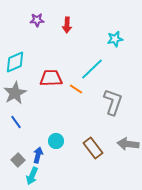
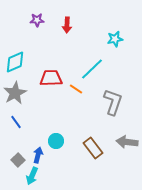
gray arrow: moved 1 px left, 2 px up
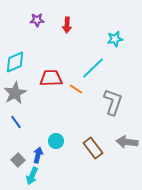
cyan line: moved 1 px right, 1 px up
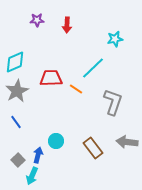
gray star: moved 2 px right, 2 px up
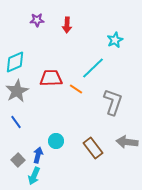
cyan star: moved 1 px down; rotated 14 degrees counterclockwise
cyan arrow: moved 2 px right
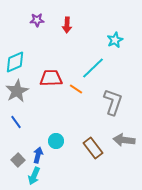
gray arrow: moved 3 px left, 2 px up
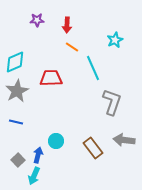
cyan line: rotated 70 degrees counterclockwise
orange line: moved 4 px left, 42 px up
gray L-shape: moved 1 px left
blue line: rotated 40 degrees counterclockwise
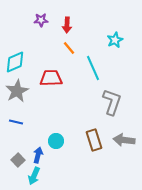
purple star: moved 4 px right
orange line: moved 3 px left, 1 px down; rotated 16 degrees clockwise
brown rectangle: moved 1 px right, 8 px up; rotated 20 degrees clockwise
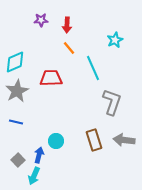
blue arrow: moved 1 px right
